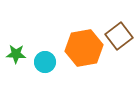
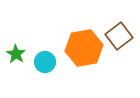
green star: rotated 30 degrees clockwise
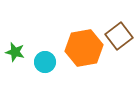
green star: moved 1 px left, 2 px up; rotated 18 degrees counterclockwise
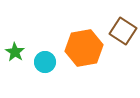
brown square: moved 4 px right, 5 px up; rotated 20 degrees counterclockwise
green star: rotated 18 degrees clockwise
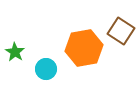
brown square: moved 2 px left
cyan circle: moved 1 px right, 7 px down
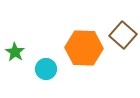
brown square: moved 2 px right, 4 px down; rotated 8 degrees clockwise
orange hexagon: rotated 12 degrees clockwise
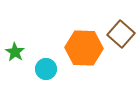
brown square: moved 2 px left, 1 px up
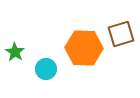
brown square: rotated 32 degrees clockwise
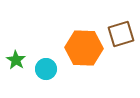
green star: moved 1 px right, 8 px down
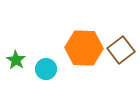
brown square: moved 16 px down; rotated 20 degrees counterclockwise
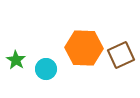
brown square: moved 5 px down; rotated 12 degrees clockwise
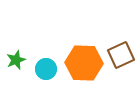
orange hexagon: moved 15 px down
green star: rotated 18 degrees clockwise
